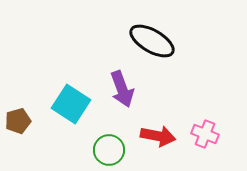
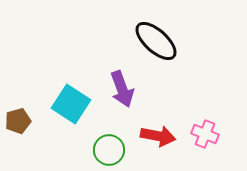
black ellipse: moved 4 px right; rotated 12 degrees clockwise
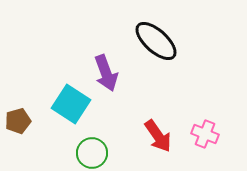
purple arrow: moved 16 px left, 16 px up
red arrow: rotated 44 degrees clockwise
green circle: moved 17 px left, 3 px down
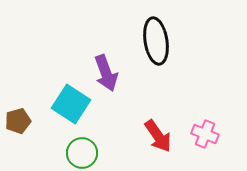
black ellipse: rotated 39 degrees clockwise
green circle: moved 10 px left
